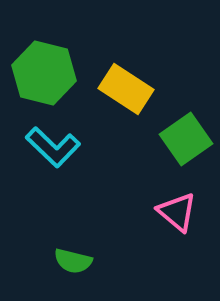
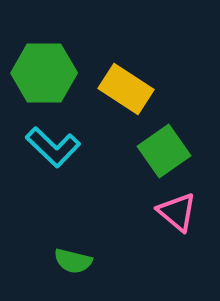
green hexagon: rotated 14 degrees counterclockwise
green square: moved 22 px left, 12 px down
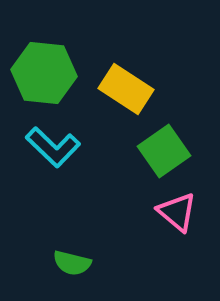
green hexagon: rotated 6 degrees clockwise
green semicircle: moved 1 px left, 2 px down
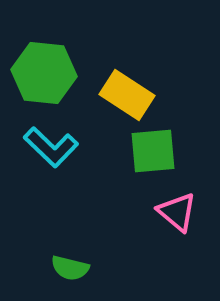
yellow rectangle: moved 1 px right, 6 px down
cyan L-shape: moved 2 px left
green square: moved 11 px left; rotated 30 degrees clockwise
green semicircle: moved 2 px left, 5 px down
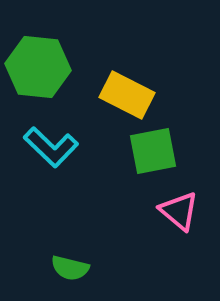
green hexagon: moved 6 px left, 6 px up
yellow rectangle: rotated 6 degrees counterclockwise
green square: rotated 6 degrees counterclockwise
pink triangle: moved 2 px right, 1 px up
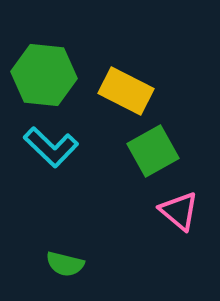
green hexagon: moved 6 px right, 8 px down
yellow rectangle: moved 1 px left, 4 px up
green square: rotated 18 degrees counterclockwise
green semicircle: moved 5 px left, 4 px up
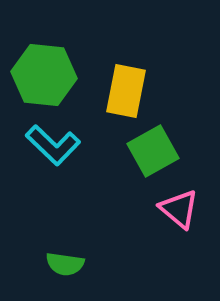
yellow rectangle: rotated 74 degrees clockwise
cyan L-shape: moved 2 px right, 2 px up
pink triangle: moved 2 px up
green semicircle: rotated 6 degrees counterclockwise
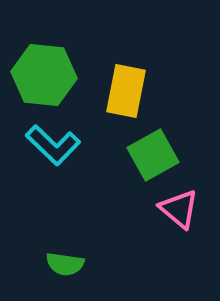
green square: moved 4 px down
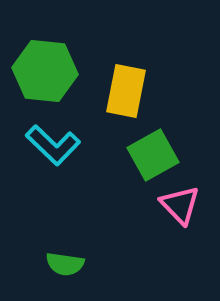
green hexagon: moved 1 px right, 4 px up
pink triangle: moved 1 px right, 4 px up; rotated 6 degrees clockwise
